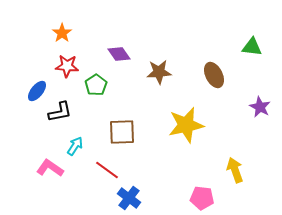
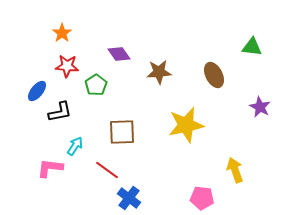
pink L-shape: rotated 28 degrees counterclockwise
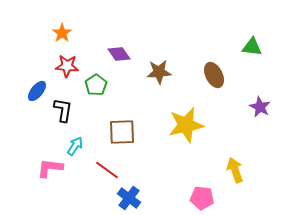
black L-shape: moved 3 px right, 2 px up; rotated 70 degrees counterclockwise
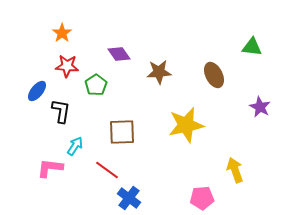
black L-shape: moved 2 px left, 1 px down
pink pentagon: rotated 10 degrees counterclockwise
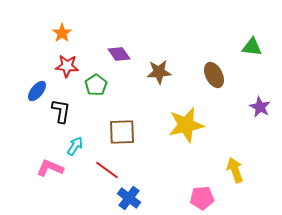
pink L-shape: rotated 16 degrees clockwise
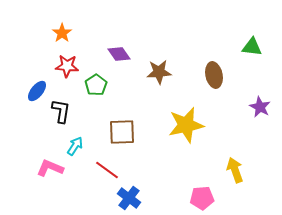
brown ellipse: rotated 15 degrees clockwise
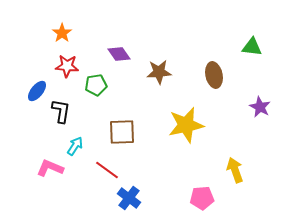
green pentagon: rotated 25 degrees clockwise
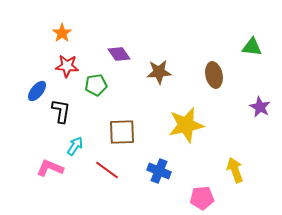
blue cross: moved 30 px right, 27 px up; rotated 15 degrees counterclockwise
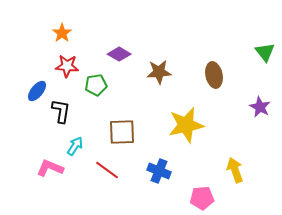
green triangle: moved 13 px right, 5 px down; rotated 45 degrees clockwise
purple diamond: rotated 25 degrees counterclockwise
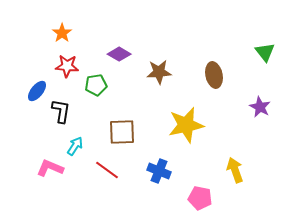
pink pentagon: moved 2 px left; rotated 15 degrees clockwise
